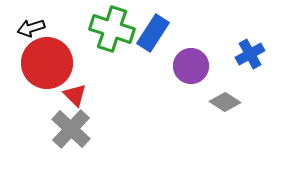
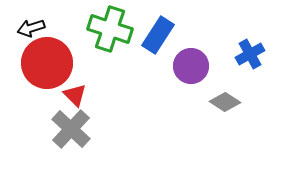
green cross: moved 2 px left
blue rectangle: moved 5 px right, 2 px down
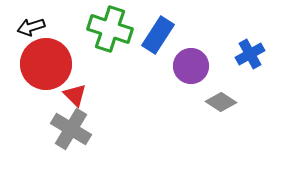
black arrow: moved 1 px up
red circle: moved 1 px left, 1 px down
gray diamond: moved 4 px left
gray cross: rotated 12 degrees counterclockwise
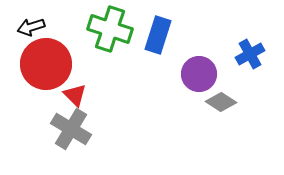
blue rectangle: rotated 15 degrees counterclockwise
purple circle: moved 8 px right, 8 px down
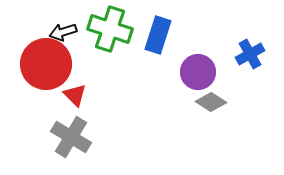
black arrow: moved 32 px right, 5 px down
purple circle: moved 1 px left, 2 px up
gray diamond: moved 10 px left
gray cross: moved 8 px down
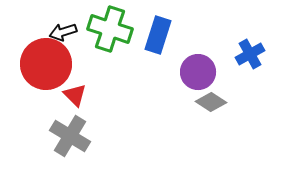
gray cross: moved 1 px left, 1 px up
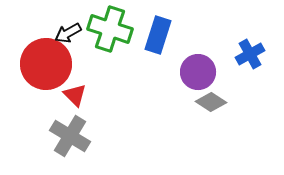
black arrow: moved 5 px right, 1 px down; rotated 12 degrees counterclockwise
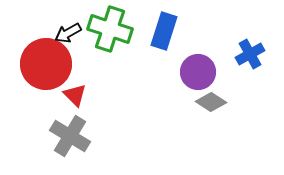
blue rectangle: moved 6 px right, 4 px up
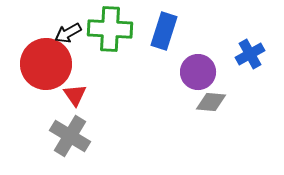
green cross: rotated 15 degrees counterclockwise
red triangle: rotated 10 degrees clockwise
gray diamond: rotated 28 degrees counterclockwise
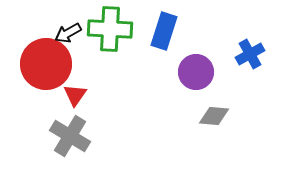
purple circle: moved 2 px left
red triangle: rotated 10 degrees clockwise
gray diamond: moved 3 px right, 14 px down
